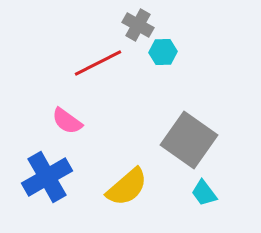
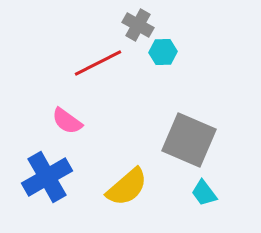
gray square: rotated 12 degrees counterclockwise
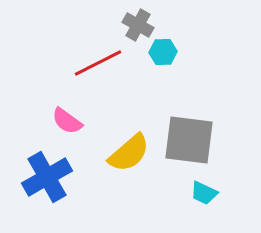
gray square: rotated 16 degrees counterclockwise
yellow semicircle: moved 2 px right, 34 px up
cyan trapezoid: rotated 28 degrees counterclockwise
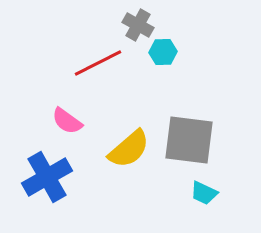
yellow semicircle: moved 4 px up
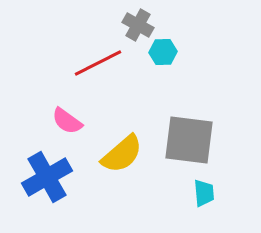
yellow semicircle: moved 7 px left, 5 px down
cyan trapezoid: rotated 120 degrees counterclockwise
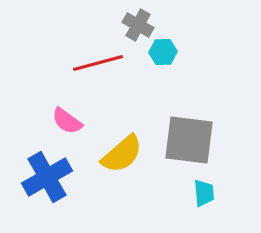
red line: rotated 12 degrees clockwise
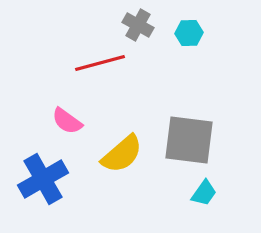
cyan hexagon: moved 26 px right, 19 px up
red line: moved 2 px right
blue cross: moved 4 px left, 2 px down
cyan trapezoid: rotated 40 degrees clockwise
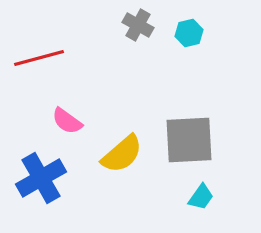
cyan hexagon: rotated 12 degrees counterclockwise
red line: moved 61 px left, 5 px up
gray square: rotated 10 degrees counterclockwise
blue cross: moved 2 px left, 1 px up
cyan trapezoid: moved 3 px left, 4 px down
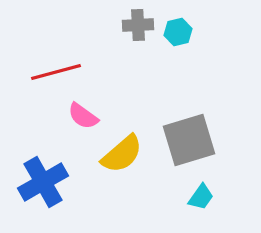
gray cross: rotated 32 degrees counterclockwise
cyan hexagon: moved 11 px left, 1 px up
red line: moved 17 px right, 14 px down
pink semicircle: moved 16 px right, 5 px up
gray square: rotated 14 degrees counterclockwise
blue cross: moved 2 px right, 4 px down
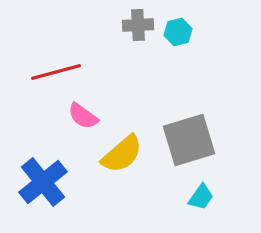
blue cross: rotated 9 degrees counterclockwise
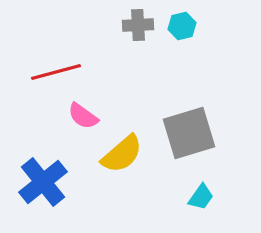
cyan hexagon: moved 4 px right, 6 px up
gray square: moved 7 px up
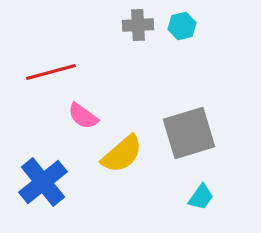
red line: moved 5 px left
